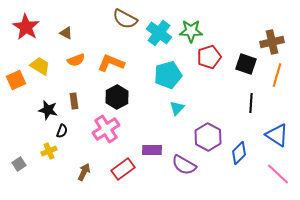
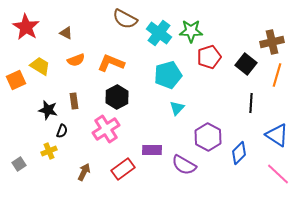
black square: rotated 20 degrees clockwise
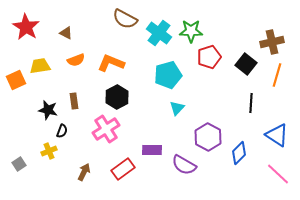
yellow trapezoid: rotated 40 degrees counterclockwise
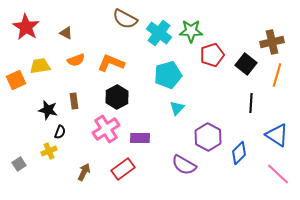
red pentagon: moved 3 px right, 2 px up
black semicircle: moved 2 px left, 1 px down
purple rectangle: moved 12 px left, 12 px up
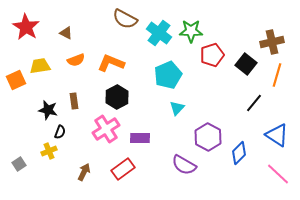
cyan pentagon: rotated 8 degrees counterclockwise
black line: moved 3 px right; rotated 36 degrees clockwise
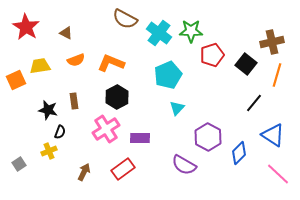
blue triangle: moved 4 px left
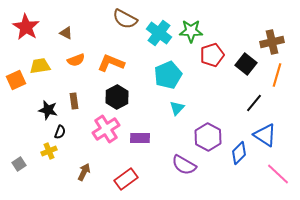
blue triangle: moved 8 px left
red rectangle: moved 3 px right, 10 px down
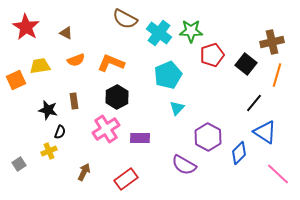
blue triangle: moved 3 px up
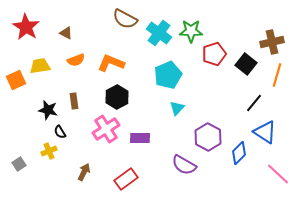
red pentagon: moved 2 px right, 1 px up
black semicircle: rotated 128 degrees clockwise
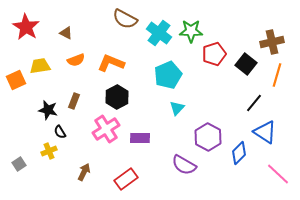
brown rectangle: rotated 28 degrees clockwise
